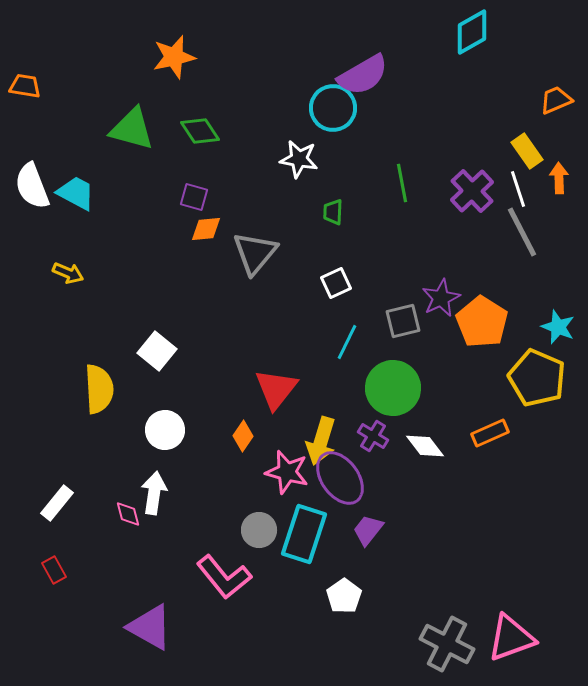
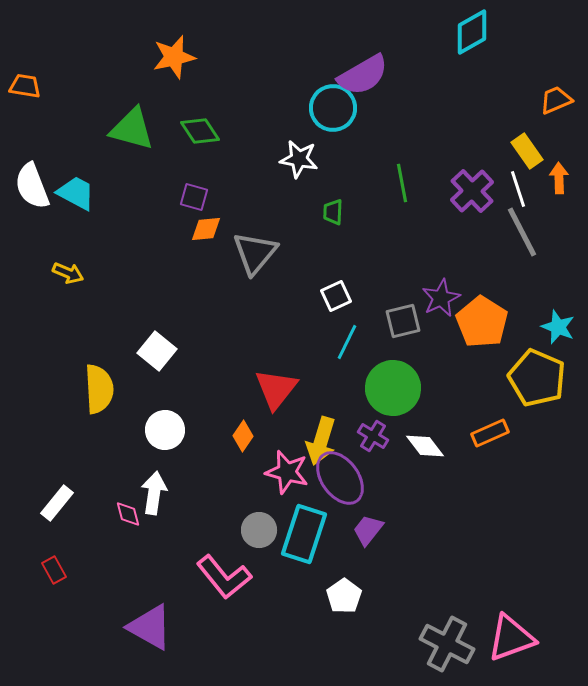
white square at (336, 283): moved 13 px down
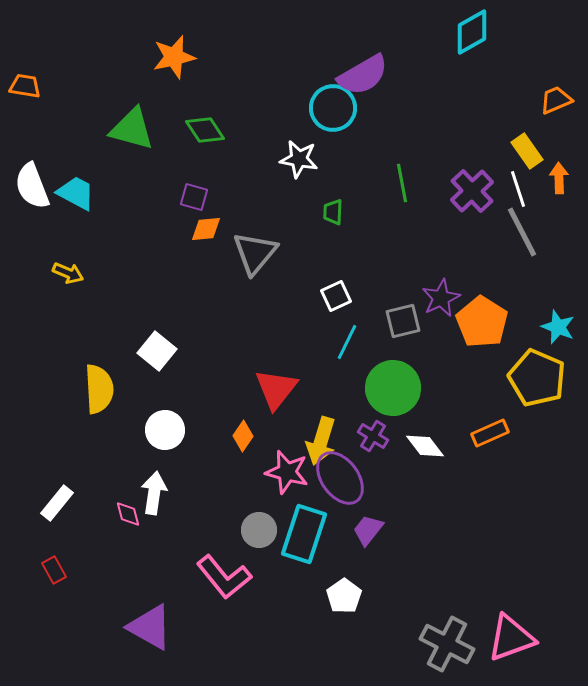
green diamond at (200, 131): moved 5 px right, 1 px up
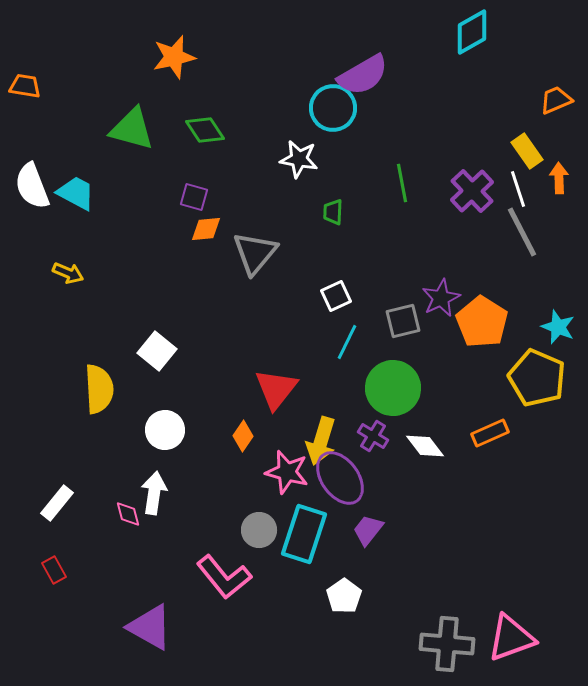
gray cross at (447, 644): rotated 22 degrees counterclockwise
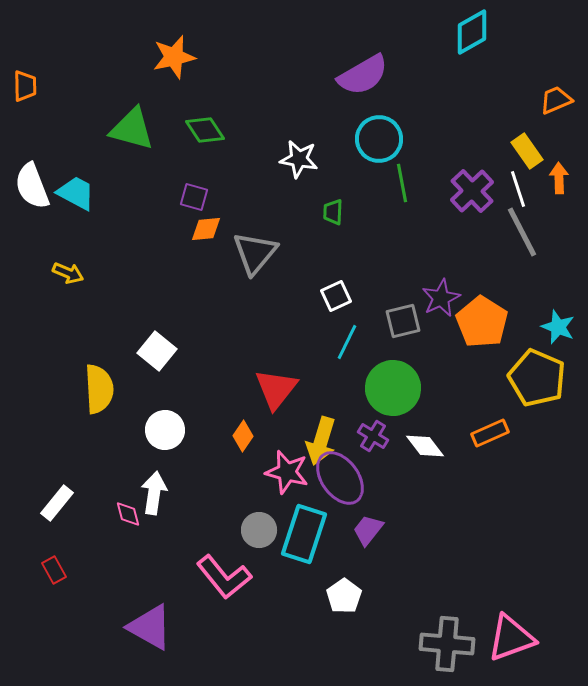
orange trapezoid at (25, 86): rotated 80 degrees clockwise
cyan circle at (333, 108): moved 46 px right, 31 px down
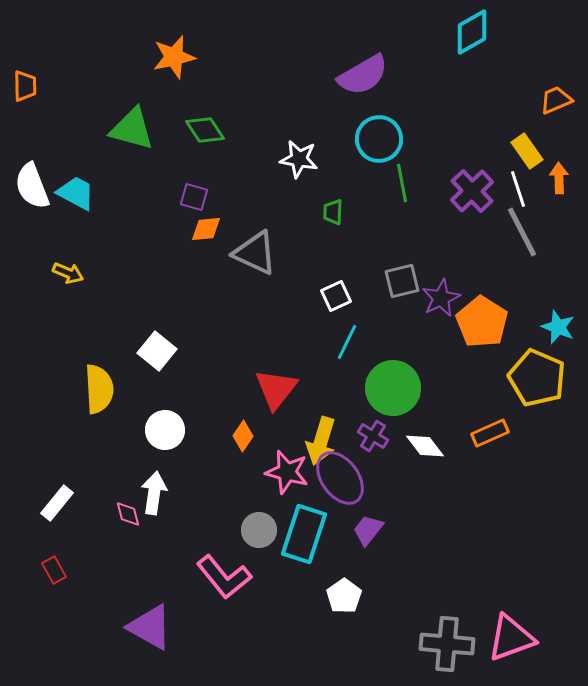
gray triangle at (255, 253): rotated 45 degrees counterclockwise
gray square at (403, 321): moved 1 px left, 40 px up
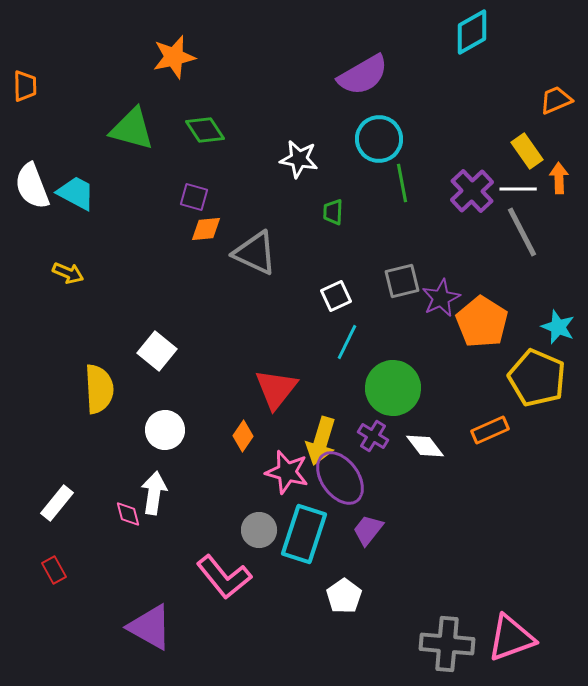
white line at (518, 189): rotated 72 degrees counterclockwise
orange rectangle at (490, 433): moved 3 px up
